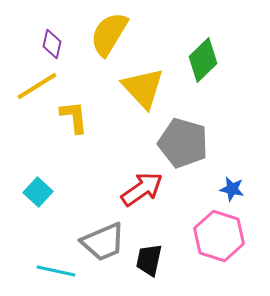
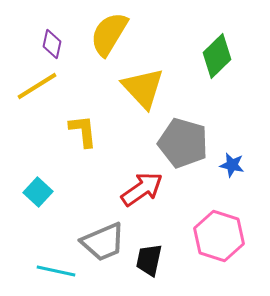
green diamond: moved 14 px right, 4 px up
yellow L-shape: moved 9 px right, 14 px down
blue star: moved 24 px up
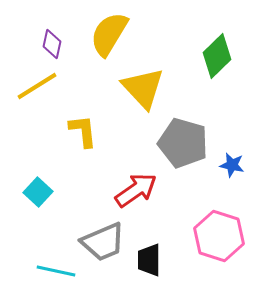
red arrow: moved 6 px left, 1 px down
black trapezoid: rotated 12 degrees counterclockwise
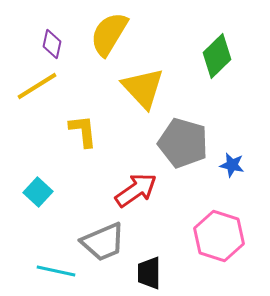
black trapezoid: moved 13 px down
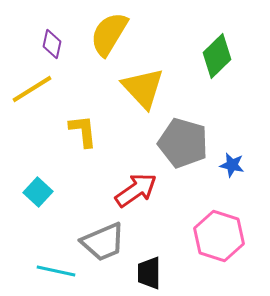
yellow line: moved 5 px left, 3 px down
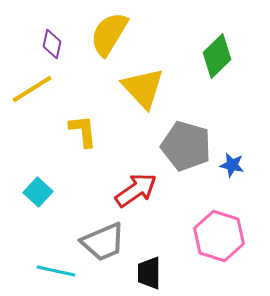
gray pentagon: moved 3 px right, 3 px down
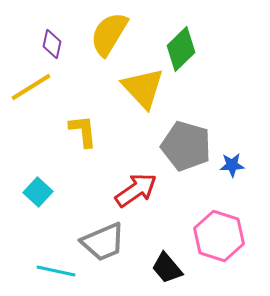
green diamond: moved 36 px left, 7 px up
yellow line: moved 1 px left, 2 px up
blue star: rotated 15 degrees counterclockwise
black trapezoid: moved 18 px right, 5 px up; rotated 40 degrees counterclockwise
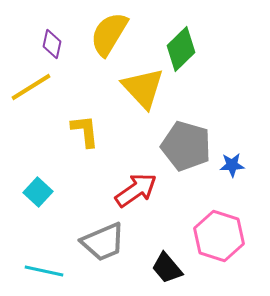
yellow L-shape: moved 2 px right
cyan line: moved 12 px left
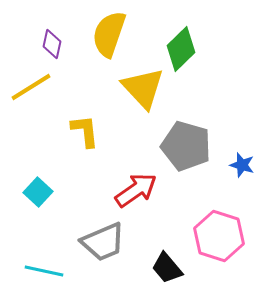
yellow semicircle: rotated 12 degrees counterclockwise
blue star: moved 10 px right; rotated 20 degrees clockwise
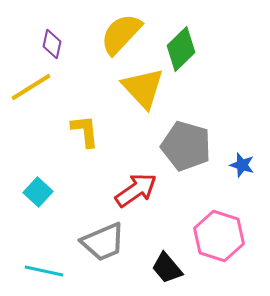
yellow semicircle: moved 12 px right; rotated 24 degrees clockwise
